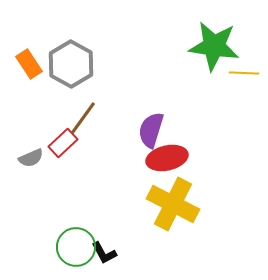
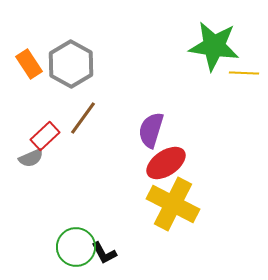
red rectangle: moved 18 px left, 7 px up
red ellipse: moved 1 px left, 5 px down; rotated 21 degrees counterclockwise
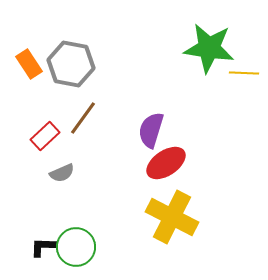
green star: moved 5 px left, 2 px down
gray hexagon: rotated 18 degrees counterclockwise
gray semicircle: moved 31 px right, 15 px down
yellow cross: moved 1 px left, 13 px down
black L-shape: moved 61 px left, 6 px up; rotated 120 degrees clockwise
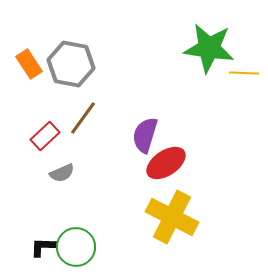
purple semicircle: moved 6 px left, 5 px down
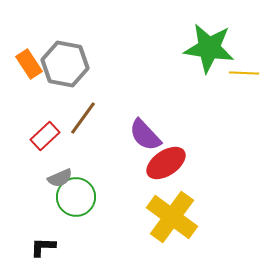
gray hexagon: moved 6 px left
purple semicircle: rotated 60 degrees counterclockwise
gray semicircle: moved 2 px left, 5 px down
yellow cross: rotated 9 degrees clockwise
green circle: moved 50 px up
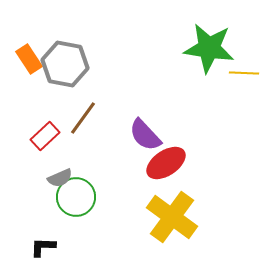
orange rectangle: moved 5 px up
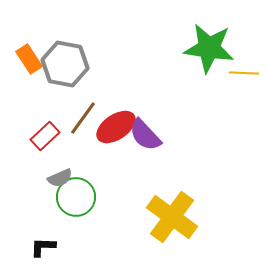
red ellipse: moved 50 px left, 36 px up
